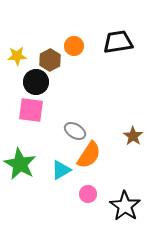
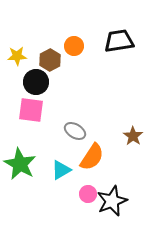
black trapezoid: moved 1 px right, 1 px up
orange semicircle: moved 3 px right, 2 px down
black star: moved 13 px left, 5 px up; rotated 16 degrees clockwise
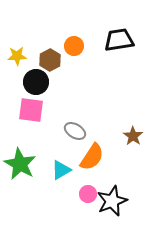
black trapezoid: moved 1 px up
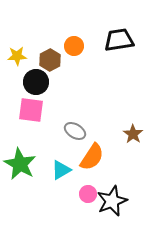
brown star: moved 2 px up
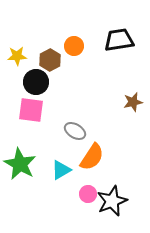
brown star: moved 32 px up; rotated 24 degrees clockwise
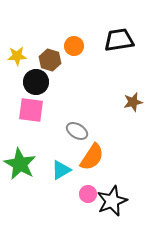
brown hexagon: rotated 15 degrees counterclockwise
gray ellipse: moved 2 px right
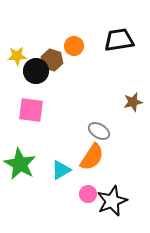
brown hexagon: moved 2 px right
black circle: moved 11 px up
gray ellipse: moved 22 px right
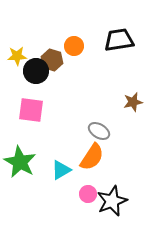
green star: moved 2 px up
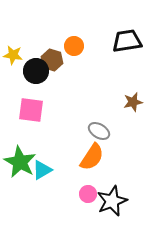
black trapezoid: moved 8 px right, 1 px down
yellow star: moved 4 px left, 1 px up; rotated 12 degrees clockwise
cyan triangle: moved 19 px left
